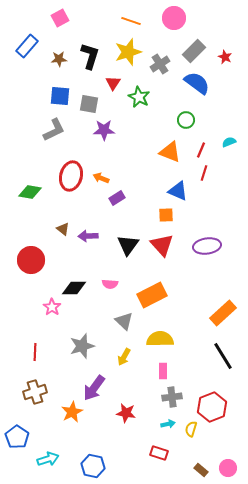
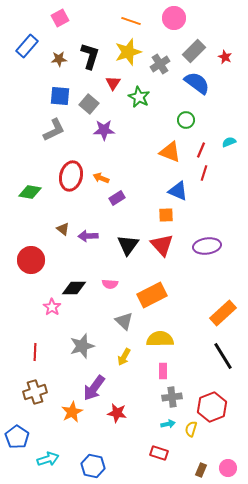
gray square at (89, 104): rotated 30 degrees clockwise
red star at (126, 413): moved 9 px left
brown rectangle at (201, 470): rotated 72 degrees clockwise
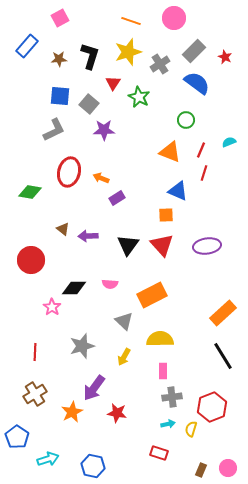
red ellipse at (71, 176): moved 2 px left, 4 px up
brown cross at (35, 392): moved 2 px down; rotated 15 degrees counterclockwise
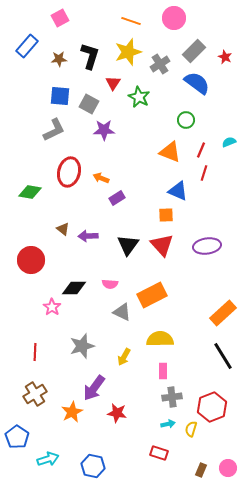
gray square at (89, 104): rotated 12 degrees counterclockwise
gray triangle at (124, 321): moved 2 px left, 9 px up; rotated 18 degrees counterclockwise
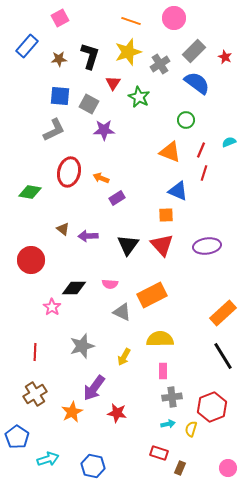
brown rectangle at (201, 470): moved 21 px left, 2 px up
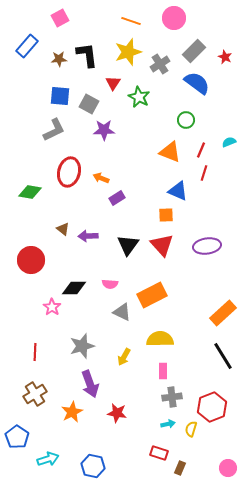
black L-shape at (90, 56): moved 3 px left, 1 px up; rotated 24 degrees counterclockwise
purple arrow at (94, 388): moved 4 px left, 4 px up; rotated 56 degrees counterclockwise
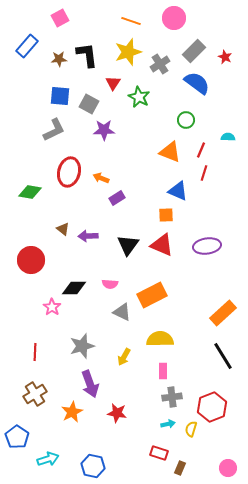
cyan semicircle at (229, 142): moved 1 px left, 5 px up; rotated 24 degrees clockwise
red triangle at (162, 245): rotated 25 degrees counterclockwise
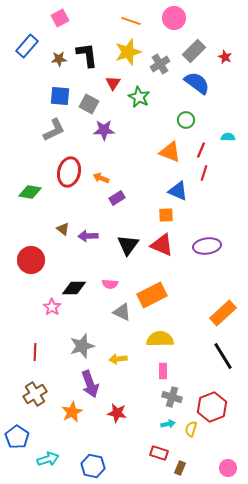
yellow arrow at (124, 357): moved 6 px left, 2 px down; rotated 54 degrees clockwise
gray cross at (172, 397): rotated 24 degrees clockwise
